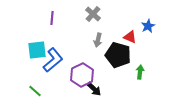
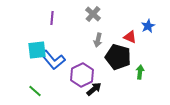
black pentagon: moved 2 px down
blue L-shape: rotated 90 degrees clockwise
black arrow: rotated 84 degrees counterclockwise
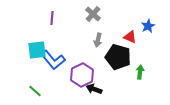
black arrow: rotated 119 degrees counterclockwise
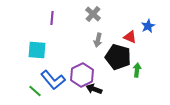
cyan square: rotated 12 degrees clockwise
blue L-shape: moved 20 px down
green arrow: moved 3 px left, 2 px up
